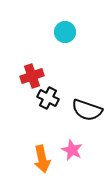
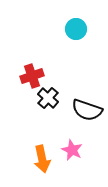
cyan circle: moved 11 px right, 3 px up
black cross: rotated 15 degrees clockwise
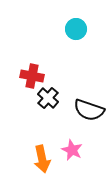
red cross: rotated 30 degrees clockwise
black semicircle: moved 2 px right
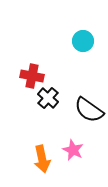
cyan circle: moved 7 px right, 12 px down
black semicircle: rotated 16 degrees clockwise
pink star: moved 1 px right
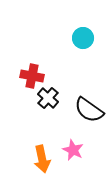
cyan circle: moved 3 px up
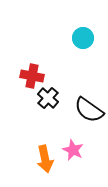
orange arrow: moved 3 px right
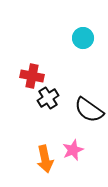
black cross: rotated 15 degrees clockwise
pink star: rotated 25 degrees clockwise
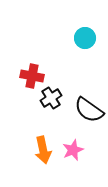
cyan circle: moved 2 px right
black cross: moved 3 px right
orange arrow: moved 2 px left, 9 px up
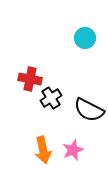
red cross: moved 2 px left, 3 px down
black semicircle: rotated 8 degrees counterclockwise
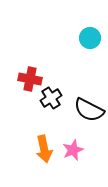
cyan circle: moved 5 px right
orange arrow: moved 1 px right, 1 px up
